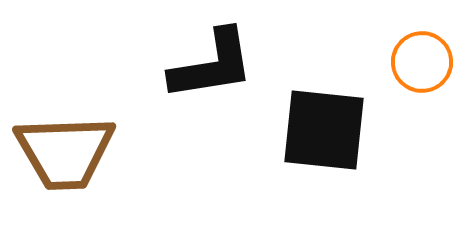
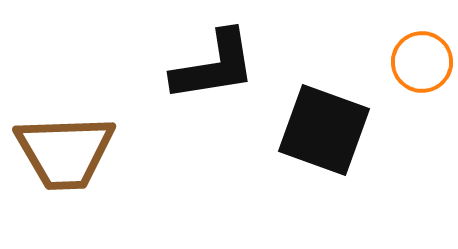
black L-shape: moved 2 px right, 1 px down
black square: rotated 14 degrees clockwise
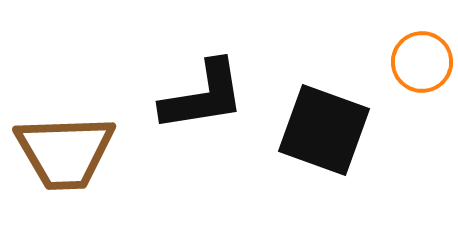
black L-shape: moved 11 px left, 30 px down
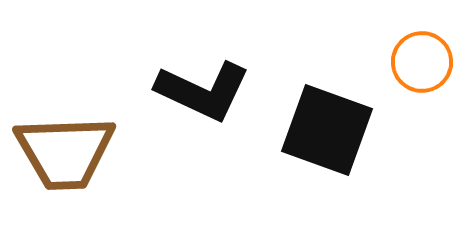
black L-shape: moved 5 px up; rotated 34 degrees clockwise
black square: moved 3 px right
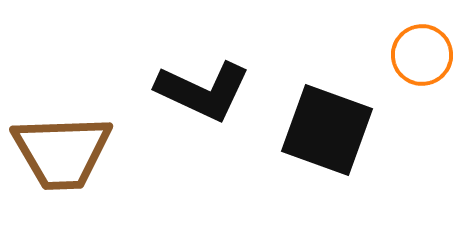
orange circle: moved 7 px up
brown trapezoid: moved 3 px left
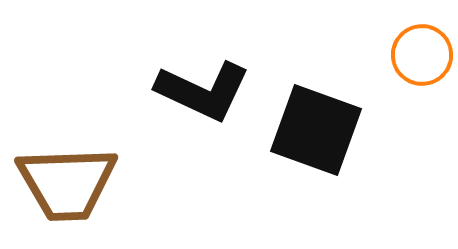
black square: moved 11 px left
brown trapezoid: moved 5 px right, 31 px down
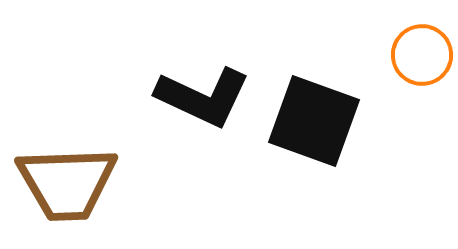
black L-shape: moved 6 px down
black square: moved 2 px left, 9 px up
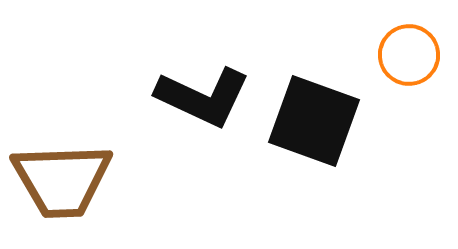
orange circle: moved 13 px left
brown trapezoid: moved 5 px left, 3 px up
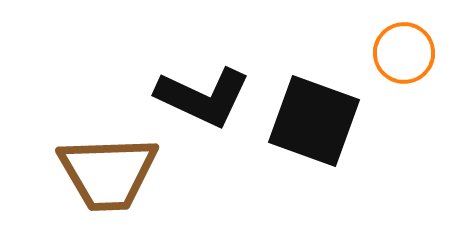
orange circle: moved 5 px left, 2 px up
brown trapezoid: moved 46 px right, 7 px up
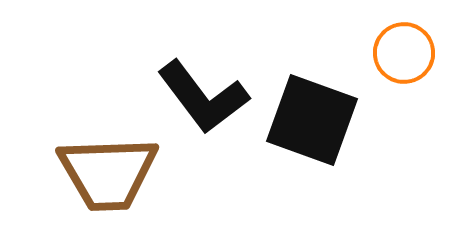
black L-shape: rotated 28 degrees clockwise
black square: moved 2 px left, 1 px up
